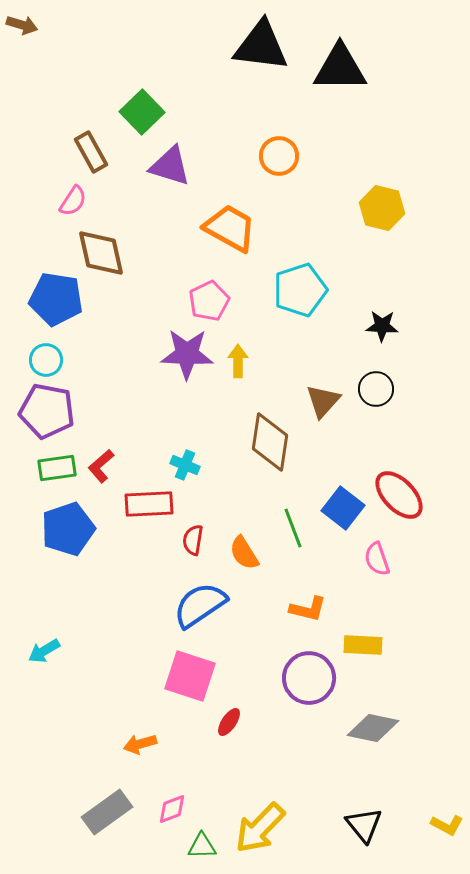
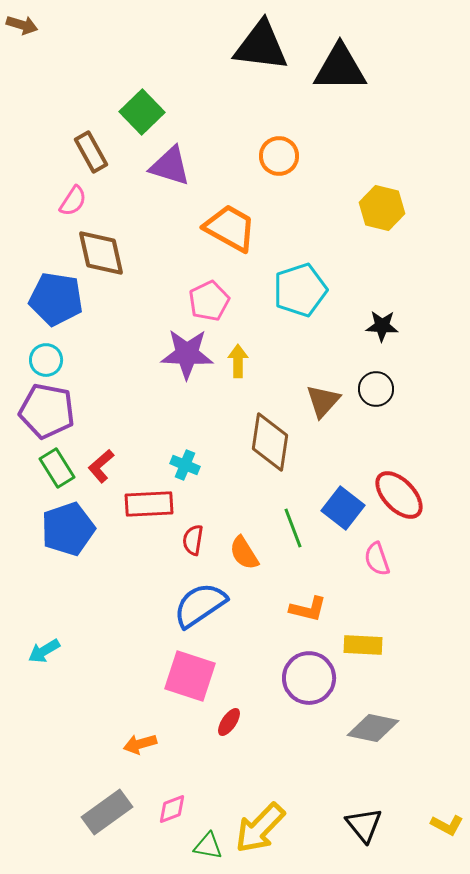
green rectangle at (57, 468): rotated 66 degrees clockwise
green triangle at (202, 846): moved 6 px right; rotated 12 degrees clockwise
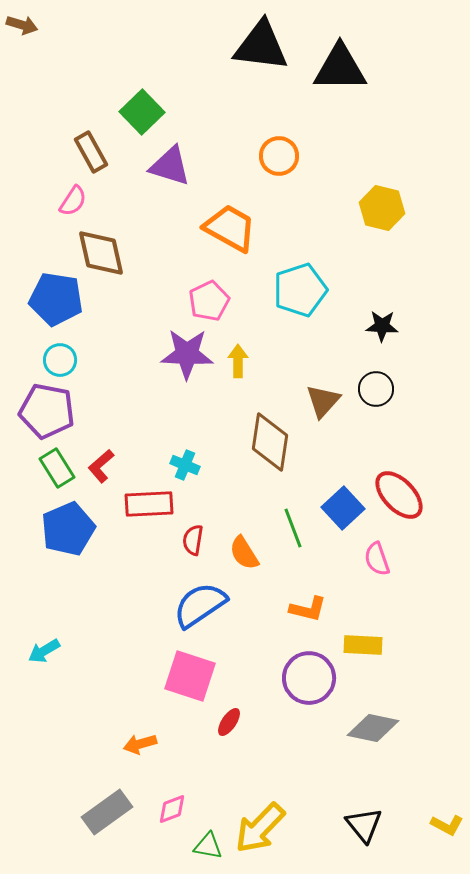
cyan circle at (46, 360): moved 14 px right
blue square at (343, 508): rotated 9 degrees clockwise
blue pentagon at (68, 529): rotated 4 degrees counterclockwise
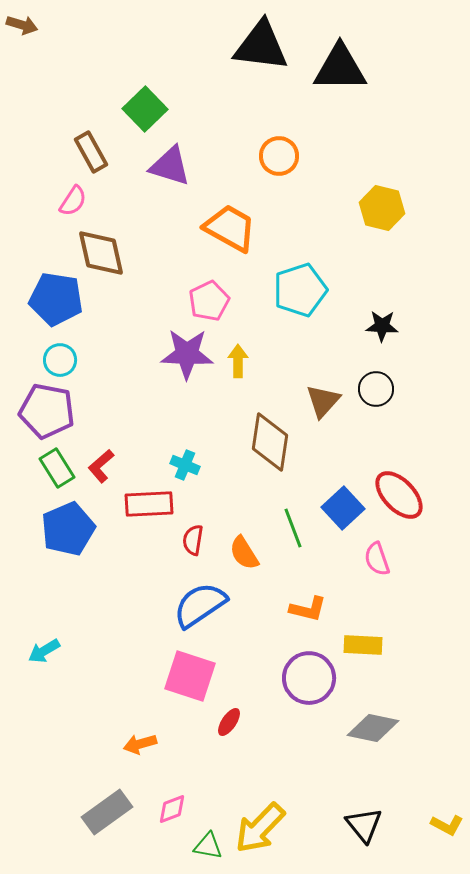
green square at (142, 112): moved 3 px right, 3 px up
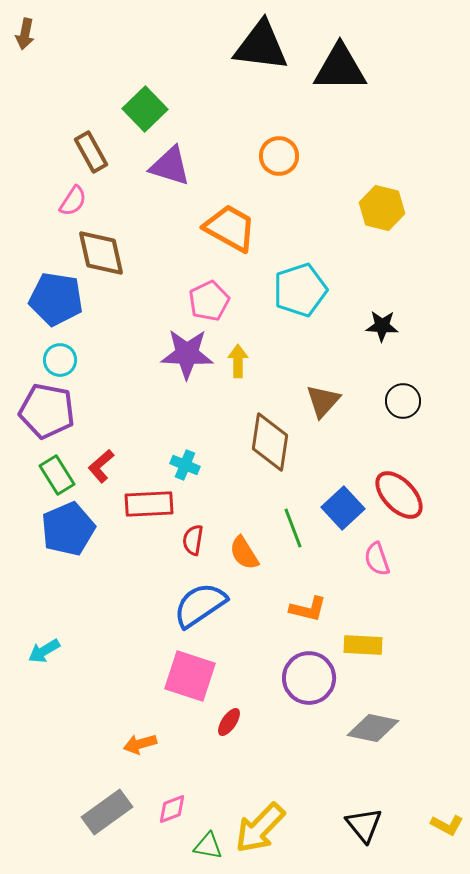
brown arrow at (22, 25): moved 3 px right, 9 px down; rotated 84 degrees clockwise
black circle at (376, 389): moved 27 px right, 12 px down
green rectangle at (57, 468): moved 7 px down
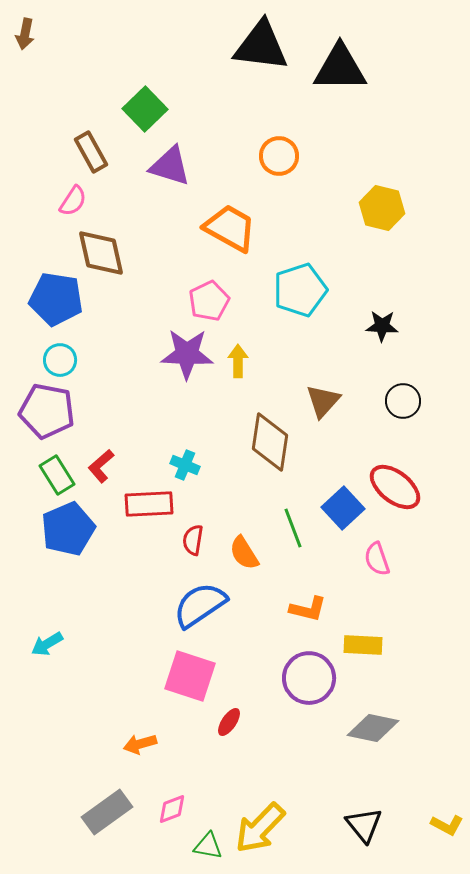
red ellipse at (399, 495): moved 4 px left, 8 px up; rotated 8 degrees counterclockwise
cyan arrow at (44, 651): moved 3 px right, 7 px up
